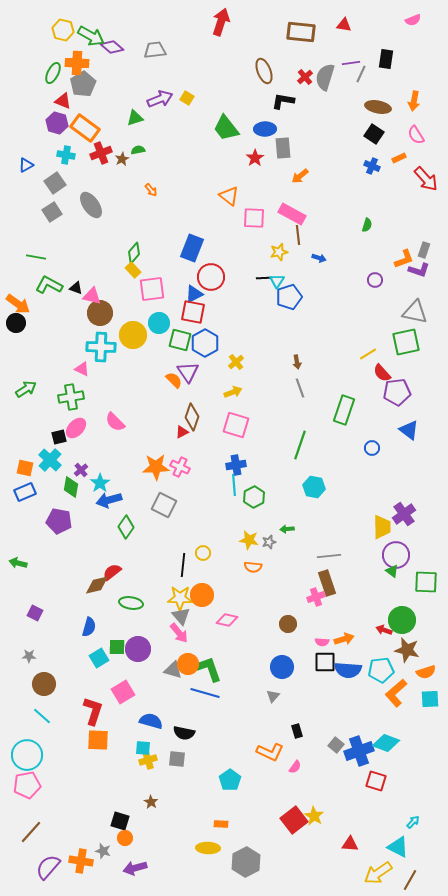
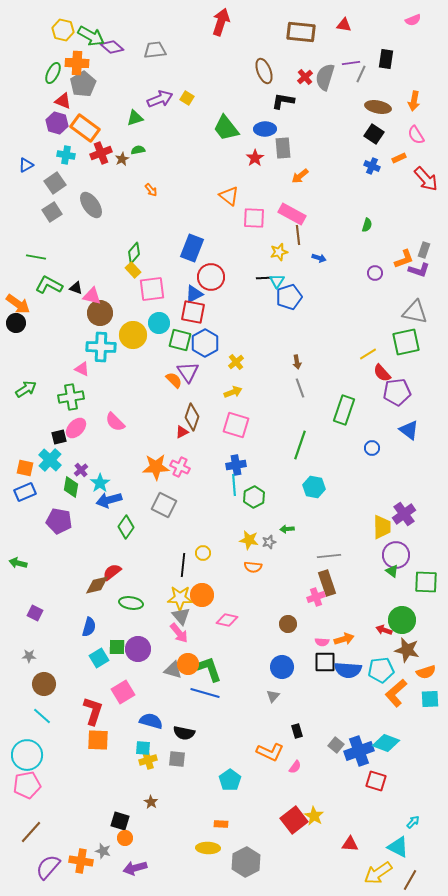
purple circle at (375, 280): moved 7 px up
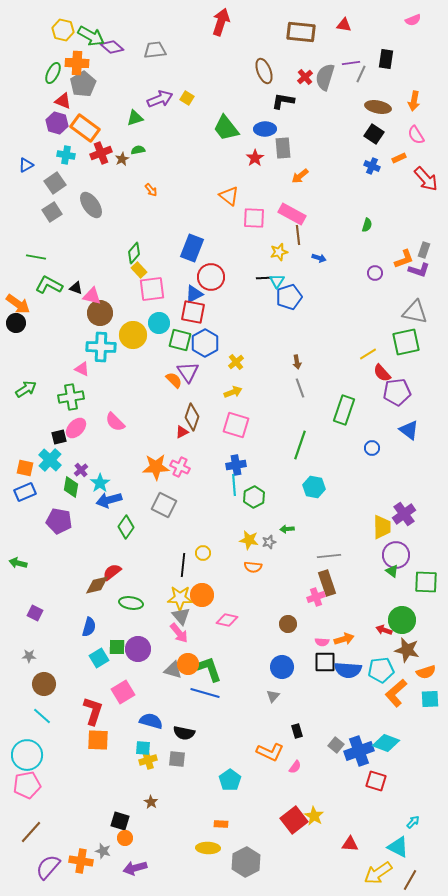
yellow rectangle at (133, 270): moved 6 px right
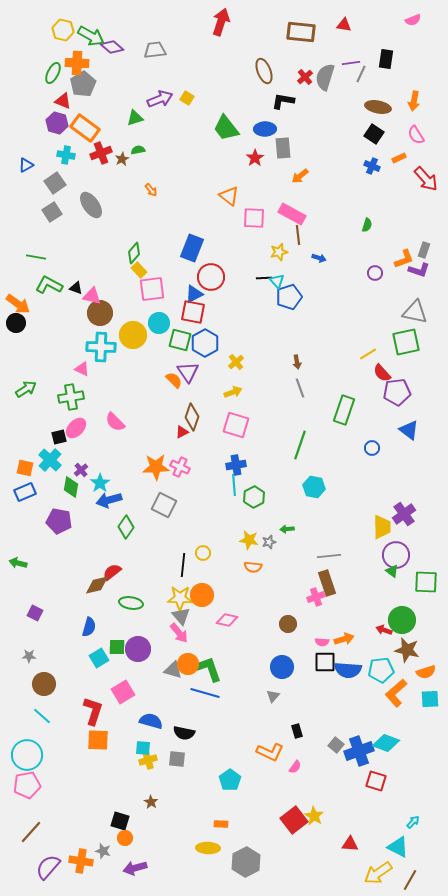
cyan triangle at (277, 281): rotated 14 degrees counterclockwise
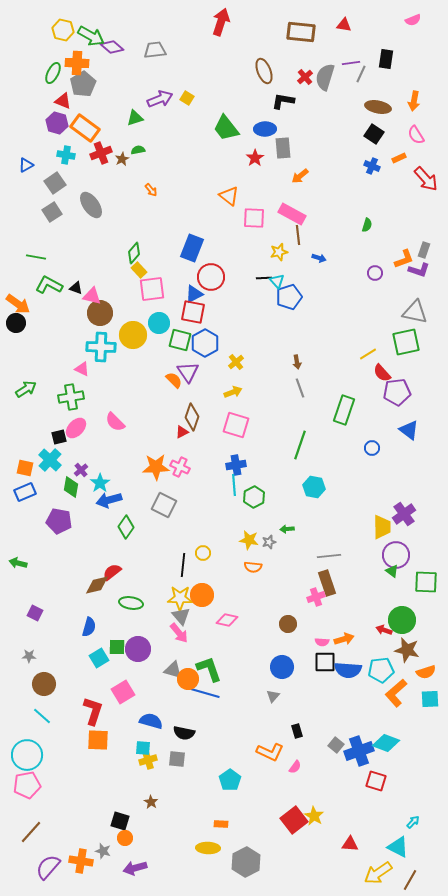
orange circle at (188, 664): moved 15 px down
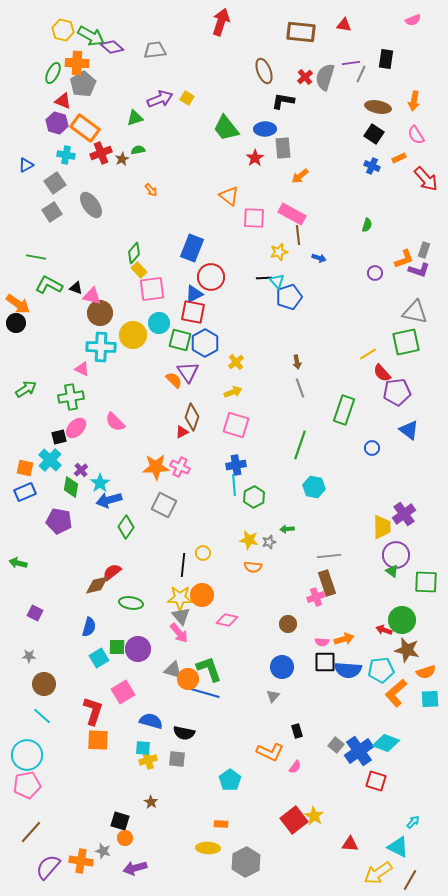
blue cross at (359, 751): rotated 16 degrees counterclockwise
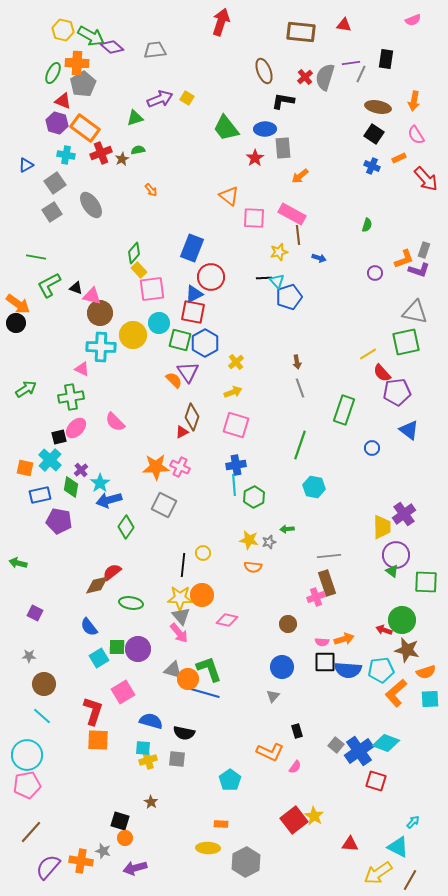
green L-shape at (49, 285): rotated 56 degrees counterclockwise
blue rectangle at (25, 492): moved 15 px right, 3 px down; rotated 10 degrees clockwise
blue semicircle at (89, 627): rotated 126 degrees clockwise
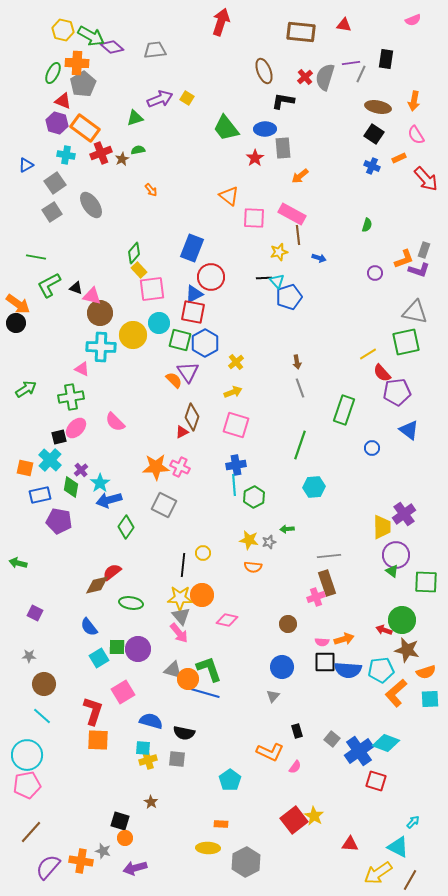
cyan hexagon at (314, 487): rotated 15 degrees counterclockwise
gray square at (336, 745): moved 4 px left, 6 px up
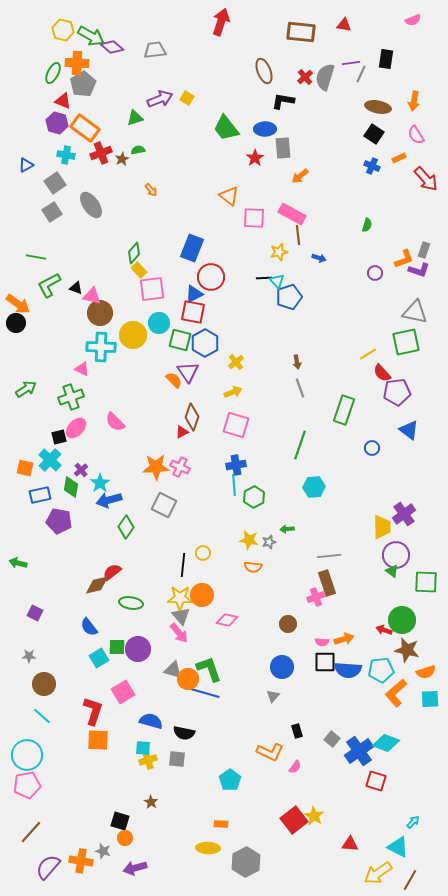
green cross at (71, 397): rotated 10 degrees counterclockwise
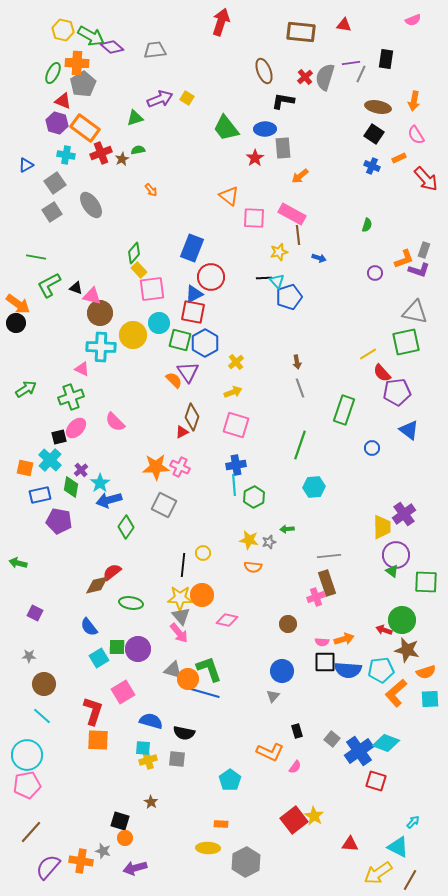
blue circle at (282, 667): moved 4 px down
